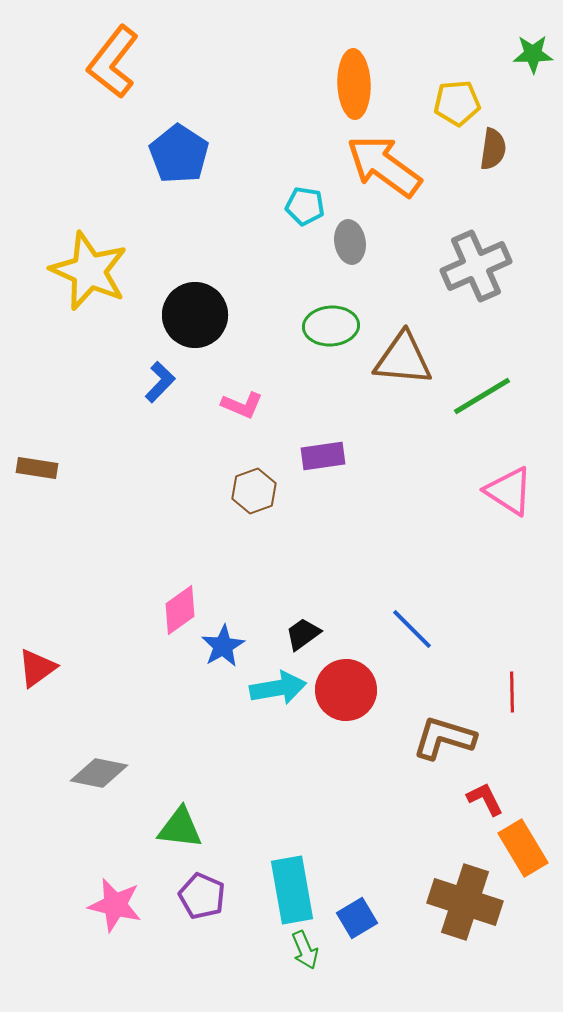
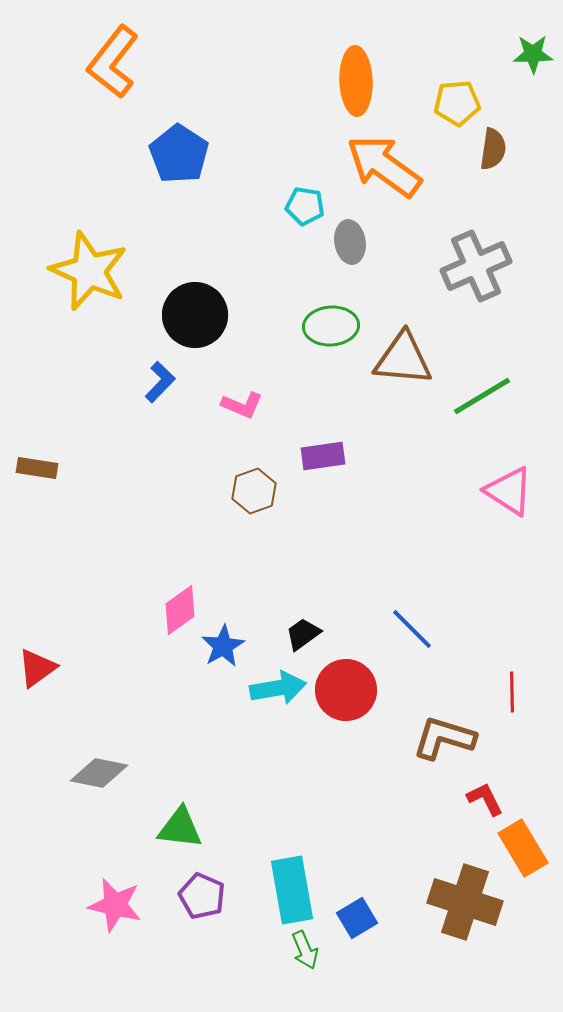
orange ellipse: moved 2 px right, 3 px up
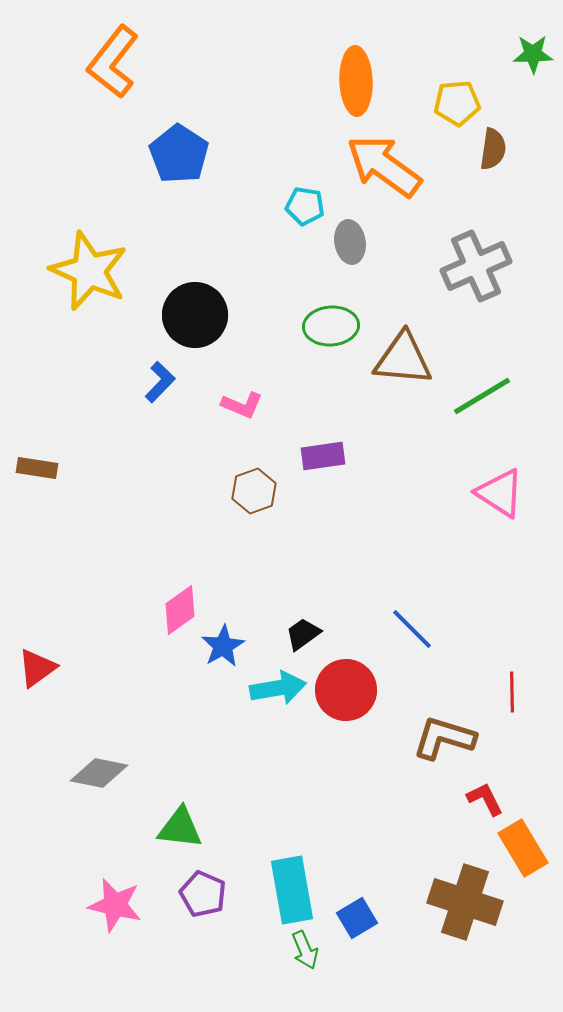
pink triangle: moved 9 px left, 2 px down
purple pentagon: moved 1 px right, 2 px up
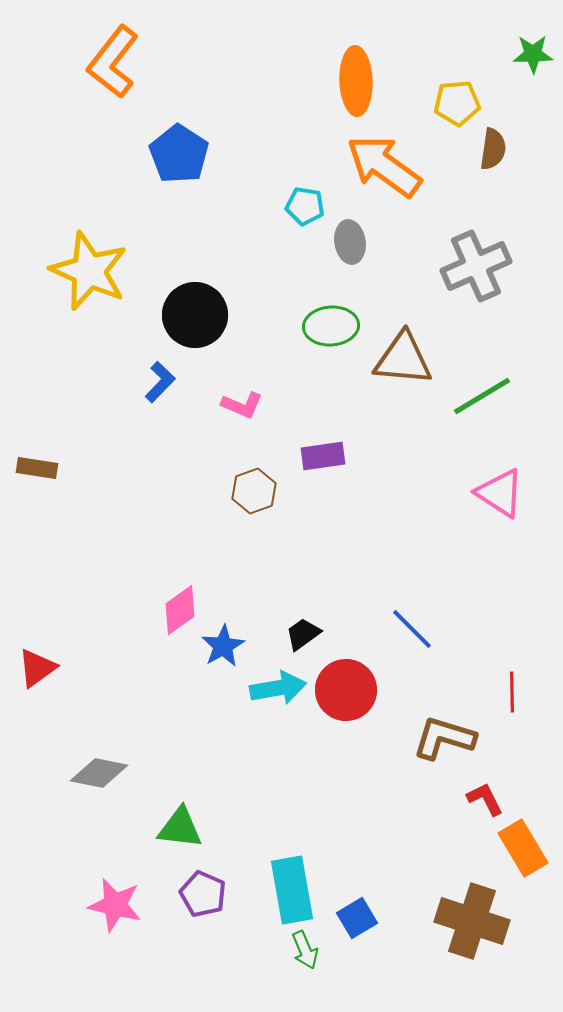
brown cross: moved 7 px right, 19 px down
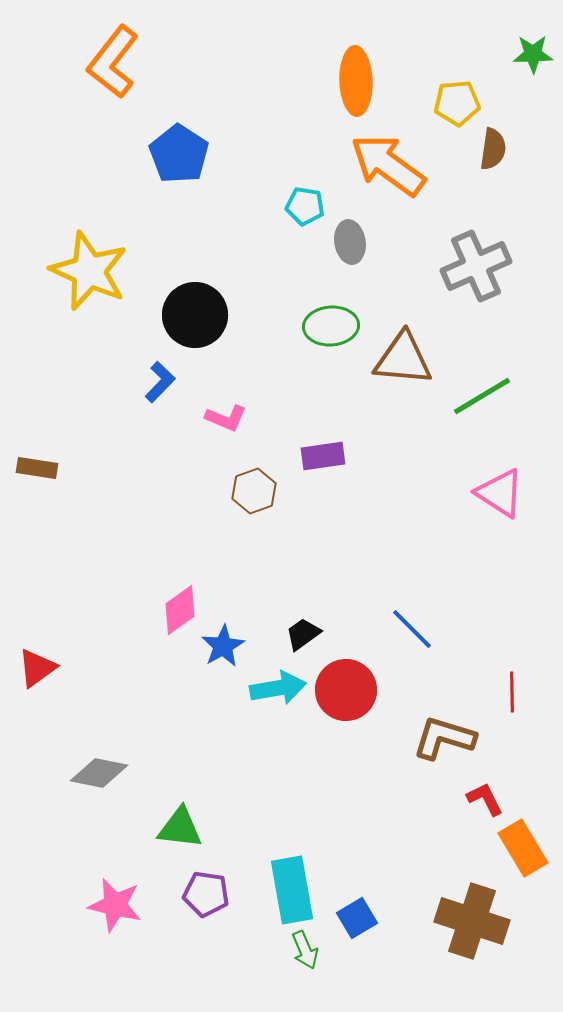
orange arrow: moved 4 px right, 1 px up
pink L-shape: moved 16 px left, 13 px down
purple pentagon: moved 3 px right; rotated 15 degrees counterclockwise
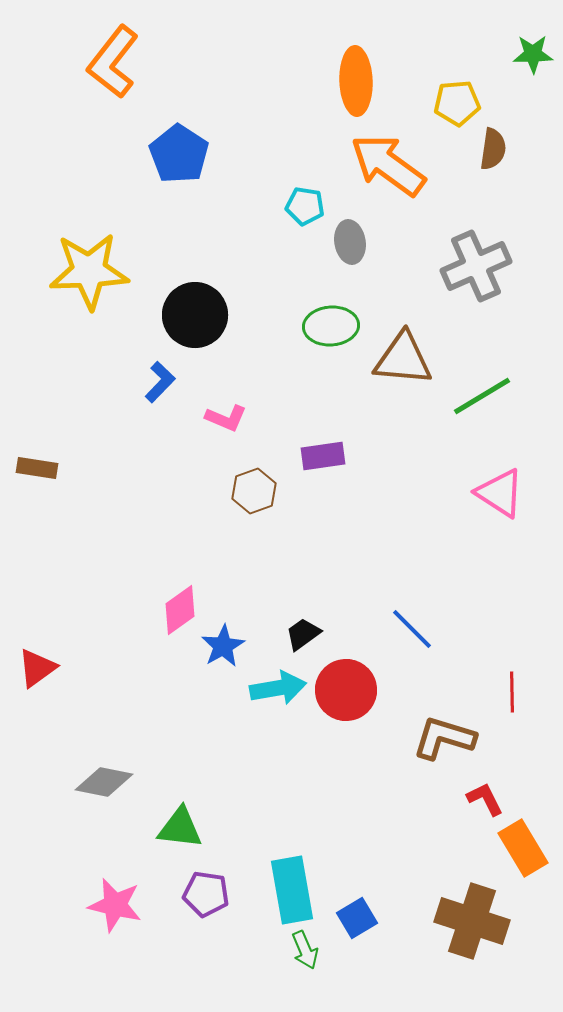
yellow star: rotated 26 degrees counterclockwise
gray diamond: moved 5 px right, 9 px down
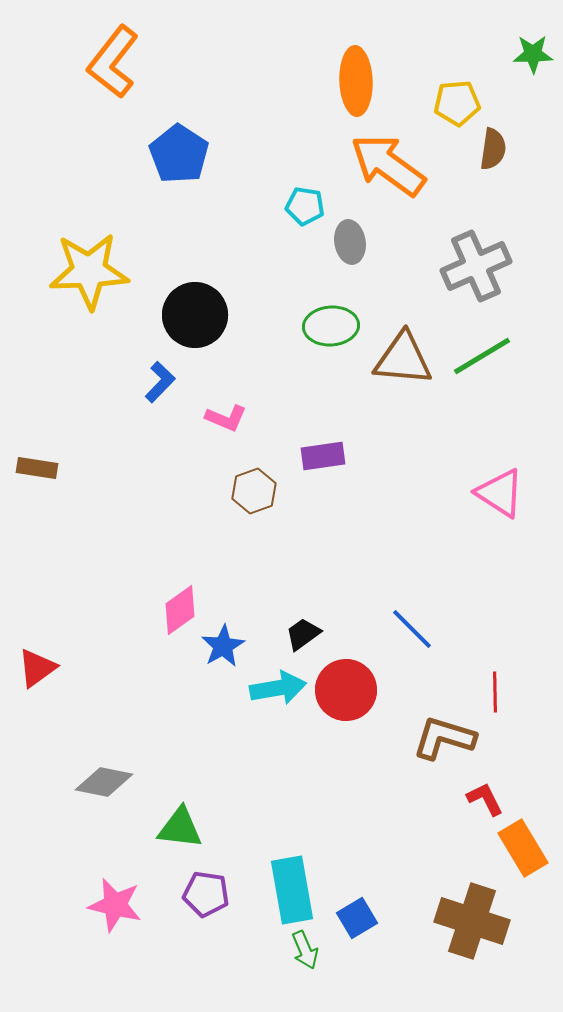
green line: moved 40 px up
red line: moved 17 px left
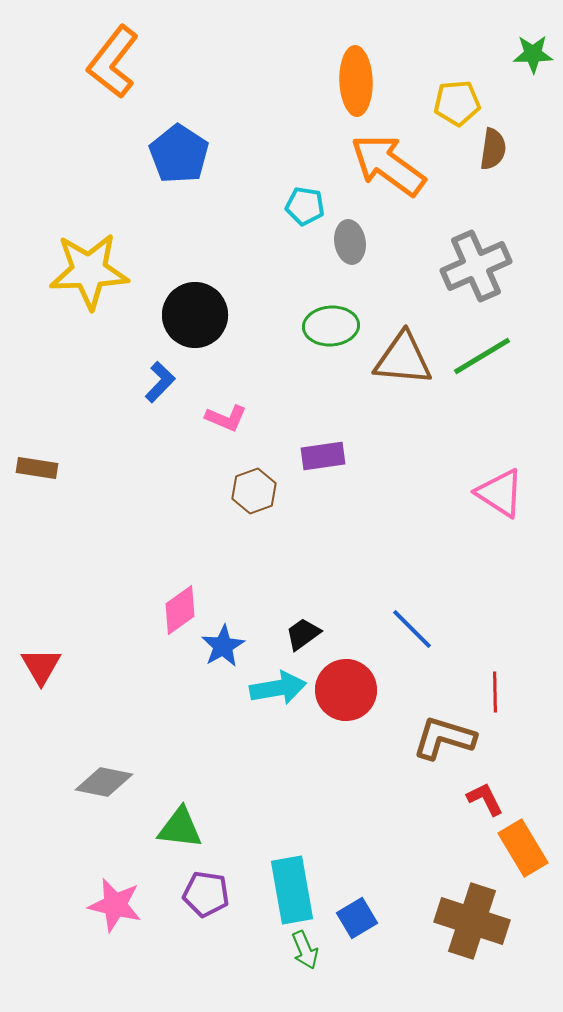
red triangle: moved 4 px right, 2 px up; rotated 24 degrees counterclockwise
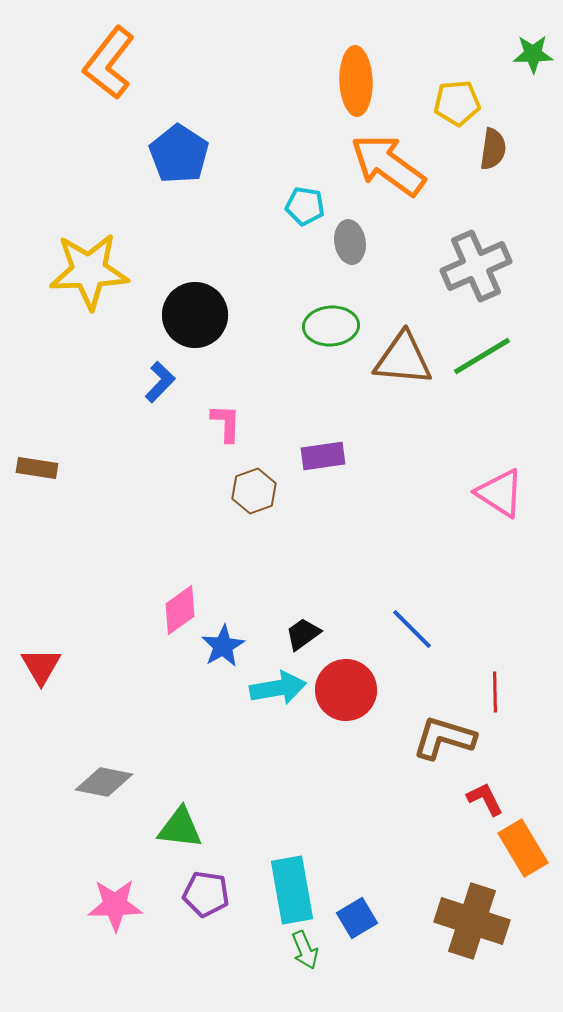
orange L-shape: moved 4 px left, 1 px down
pink L-shape: moved 5 px down; rotated 111 degrees counterclockwise
pink star: rotated 14 degrees counterclockwise
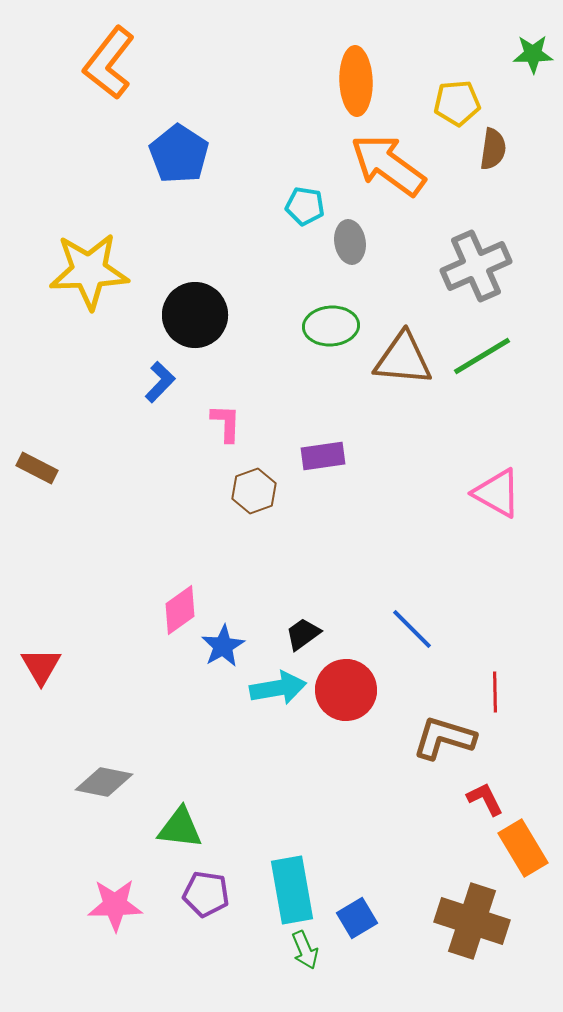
brown rectangle: rotated 18 degrees clockwise
pink triangle: moved 3 px left; rotated 4 degrees counterclockwise
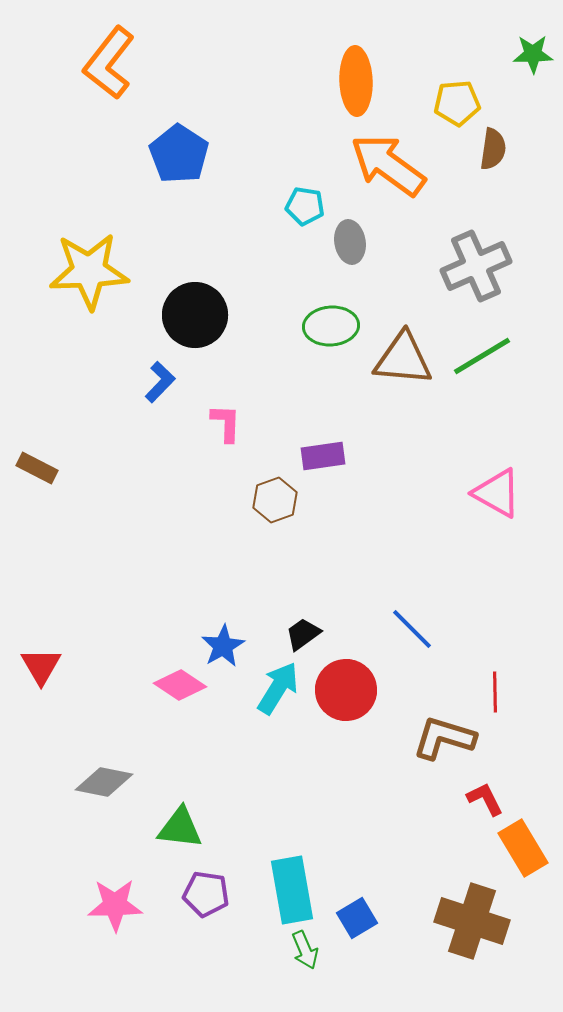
brown hexagon: moved 21 px right, 9 px down
pink diamond: moved 75 px down; rotated 69 degrees clockwise
cyan arrow: rotated 48 degrees counterclockwise
